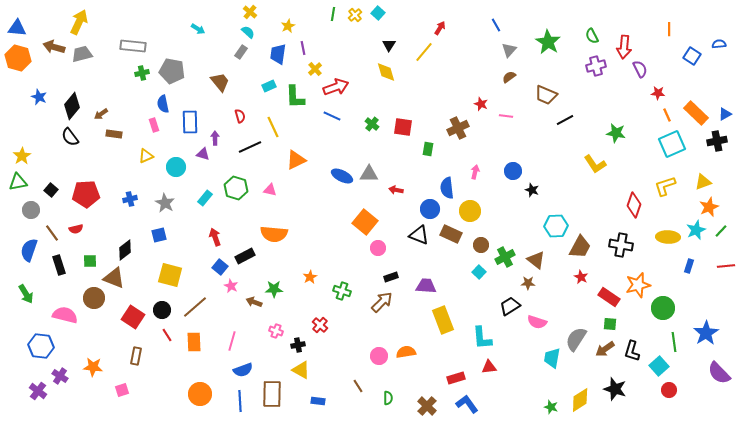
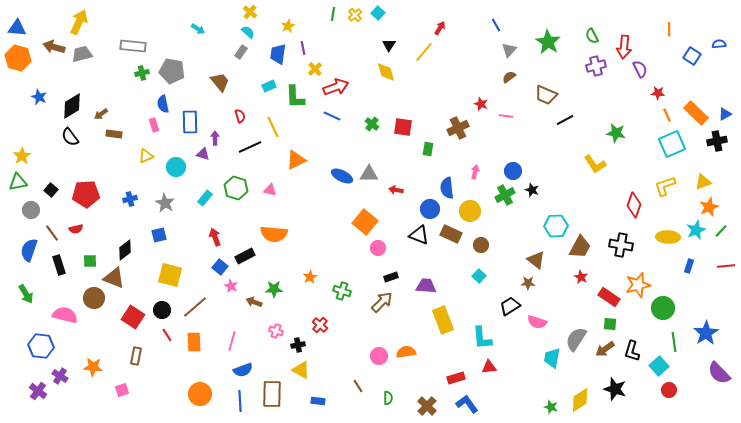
black diamond at (72, 106): rotated 20 degrees clockwise
green cross at (505, 257): moved 62 px up
cyan square at (479, 272): moved 4 px down
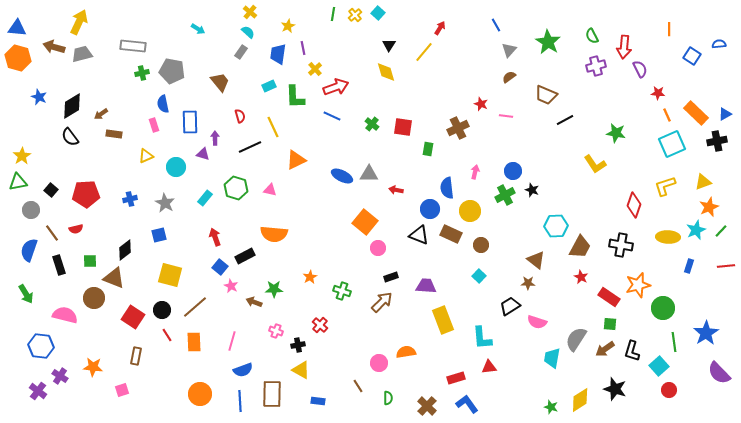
pink circle at (379, 356): moved 7 px down
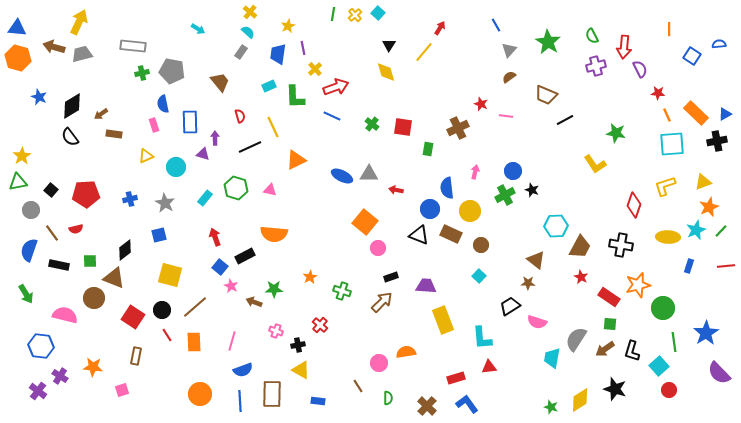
cyan square at (672, 144): rotated 20 degrees clockwise
black rectangle at (59, 265): rotated 60 degrees counterclockwise
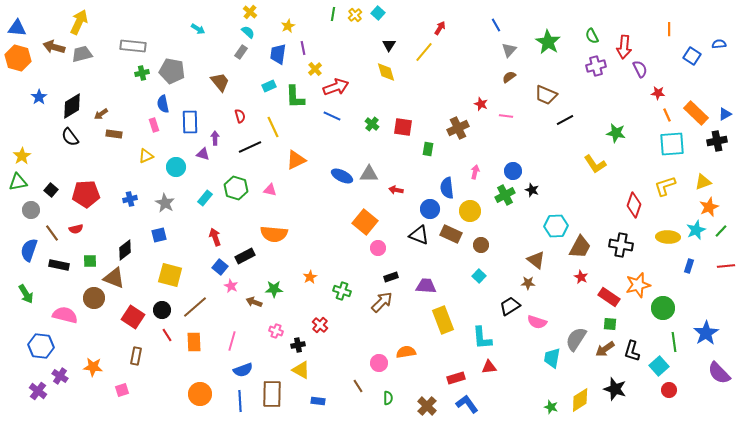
blue star at (39, 97): rotated 14 degrees clockwise
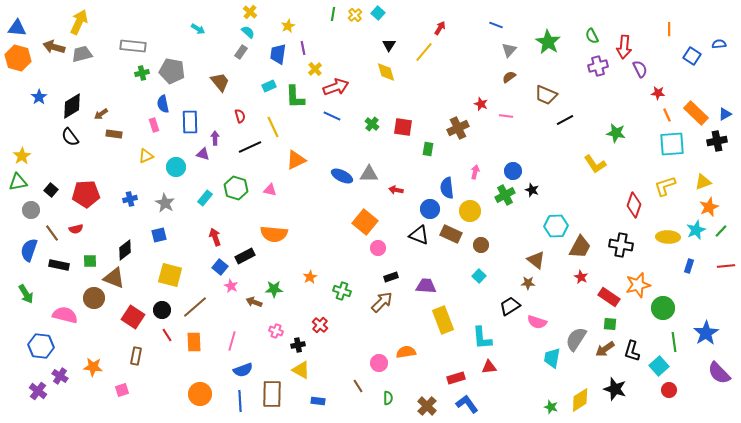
blue line at (496, 25): rotated 40 degrees counterclockwise
purple cross at (596, 66): moved 2 px right
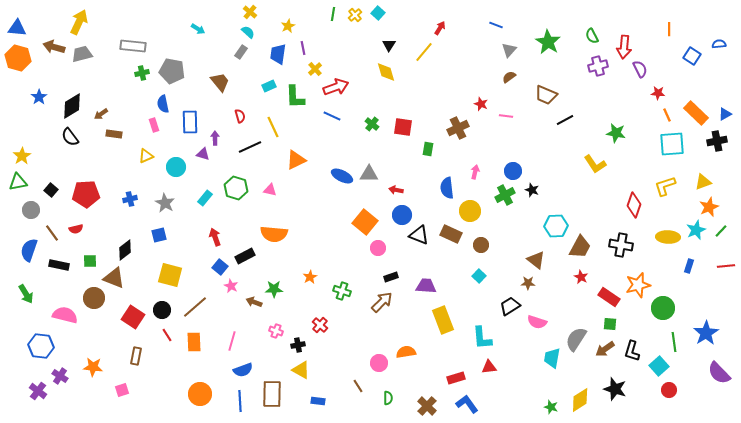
blue circle at (430, 209): moved 28 px left, 6 px down
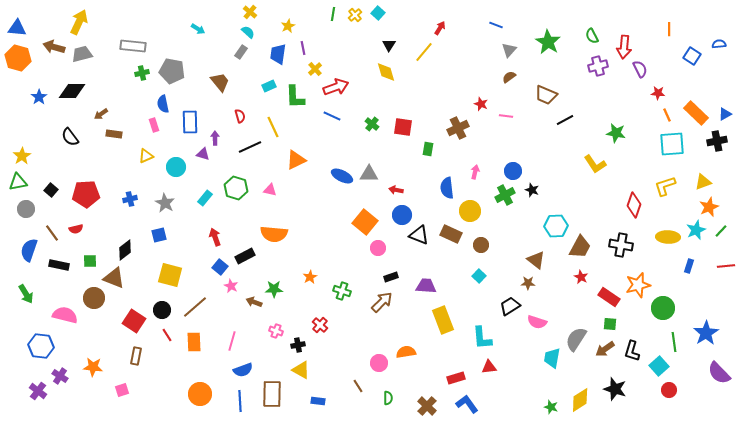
black diamond at (72, 106): moved 15 px up; rotated 32 degrees clockwise
gray circle at (31, 210): moved 5 px left, 1 px up
red square at (133, 317): moved 1 px right, 4 px down
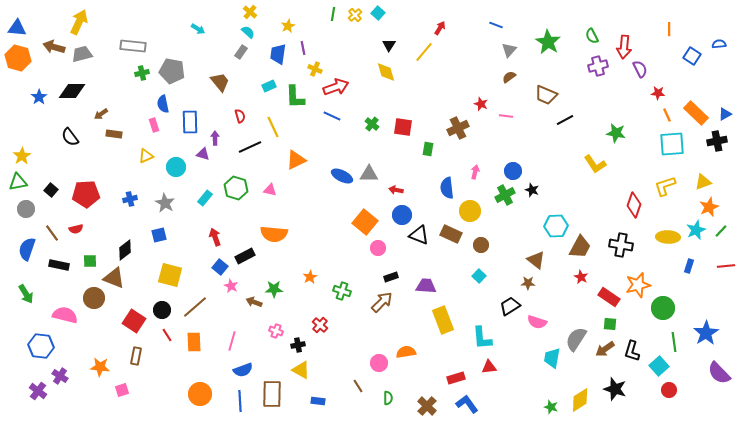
yellow cross at (315, 69): rotated 24 degrees counterclockwise
blue semicircle at (29, 250): moved 2 px left, 1 px up
orange star at (93, 367): moved 7 px right
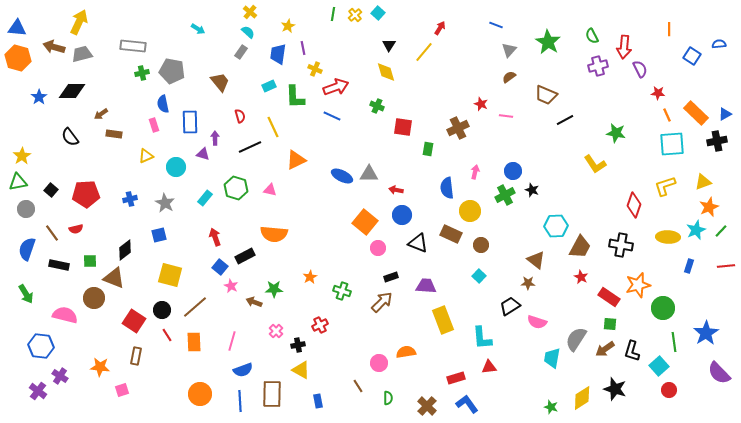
green cross at (372, 124): moved 5 px right, 18 px up; rotated 16 degrees counterclockwise
black triangle at (419, 235): moved 1 px left, 8 px down
red cross at (320, 325): rotated 21 degrees clockwise
pink cross at (276, 331): rotated 24 degrees clockwise
yellow diamond at (580, 400): moved 2 px right, 2 px up
blue rectangle at (318, 401): rotated 72 degrees clockwise
